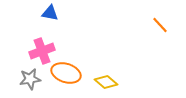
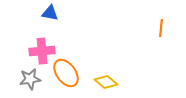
orange line: moved 1 px right, 3 px down; rotated 48 degrees clockwise
pink cross: rotated 15 degrees clockwise
orange ellipse: rotated 36 degrees clockwise
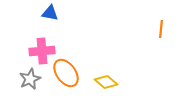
orange line: moved 1 px down
gray star: rotated 15 degrees counterclockwise
